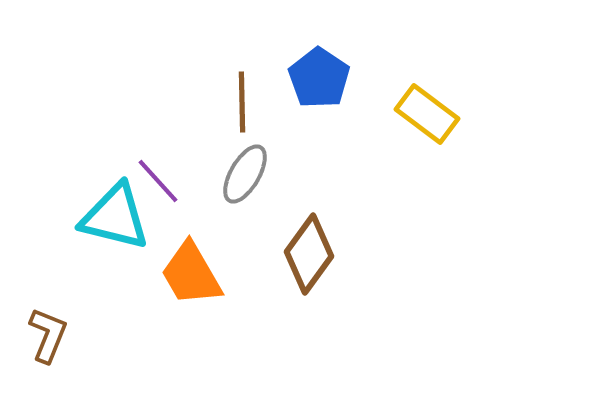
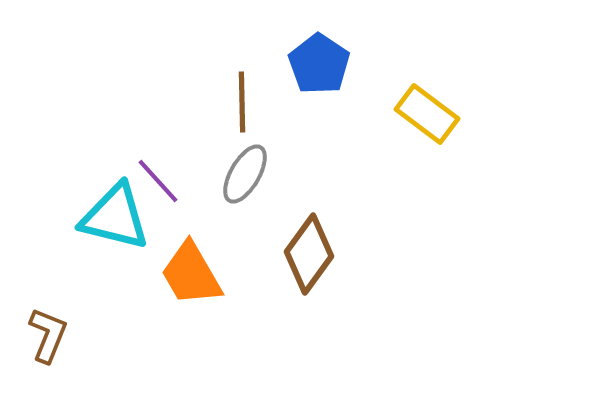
blue pentagon: moved 14 px up
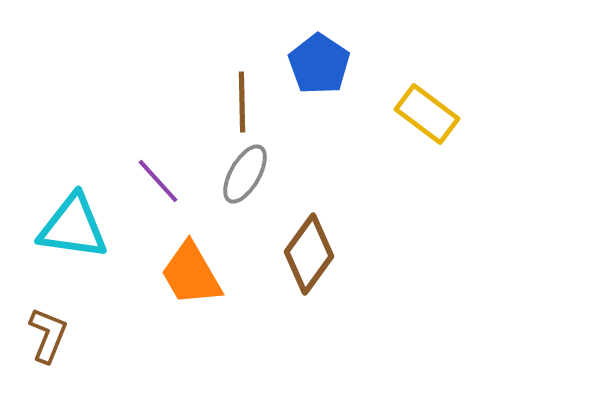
cyan triangle: moved 42 px left, 10 px down; rotated 6 degrees counterclockwise
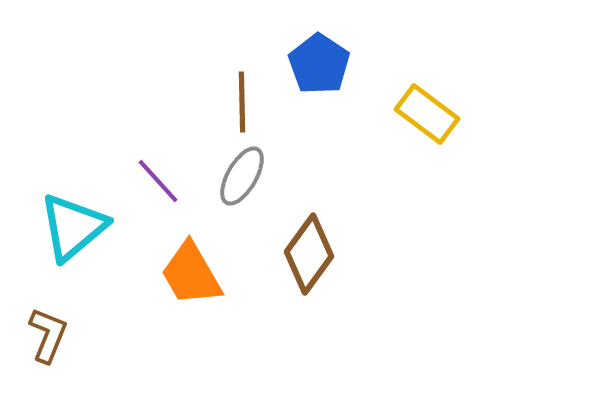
gray ellipse: moved 3 px left, 2 px down
cyan triangle: rotated 48 degrees counterclockwise
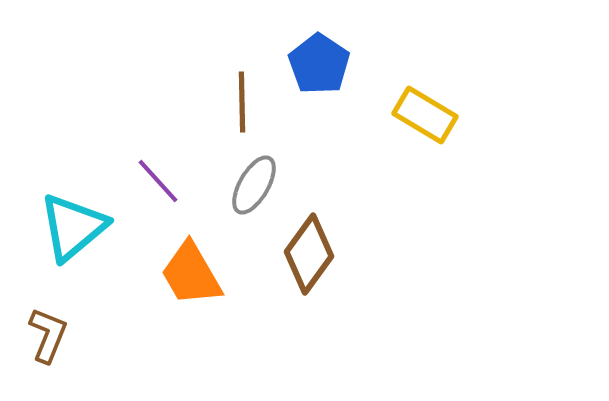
yellow rectangle: moved 2 px left, 1 px down; rotated 6 degrees counterclockwise
gray ellipse: moved 12 px right, 9 px down
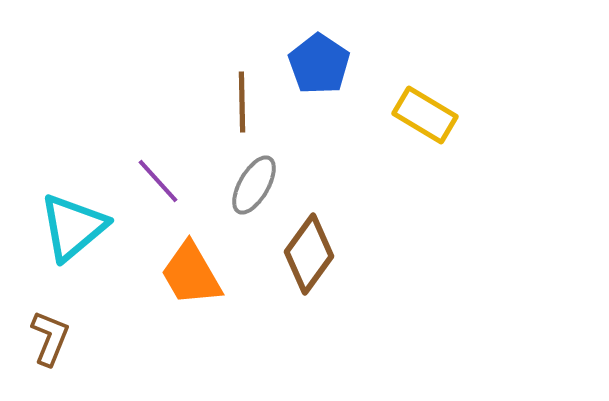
brown L-shape: moved 2 px right, 3 px down
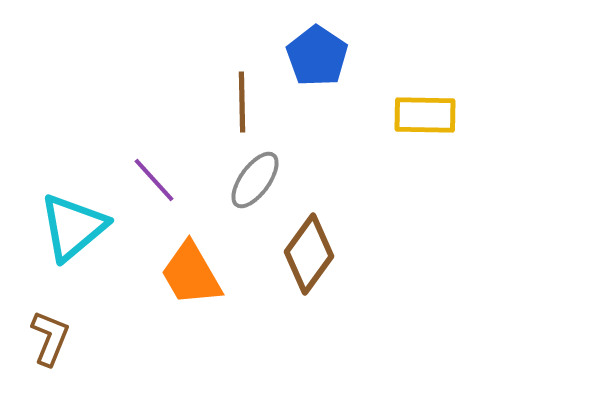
blue pentagon: moved 2 px left, 8 px up
yellow rectangle: rotated 30 degrees counterclockwise
purple line: moved 4 px left, 1 px up
gray ellipse: moved 1 px right, 5 px up; rotated 6 degrees clockwise
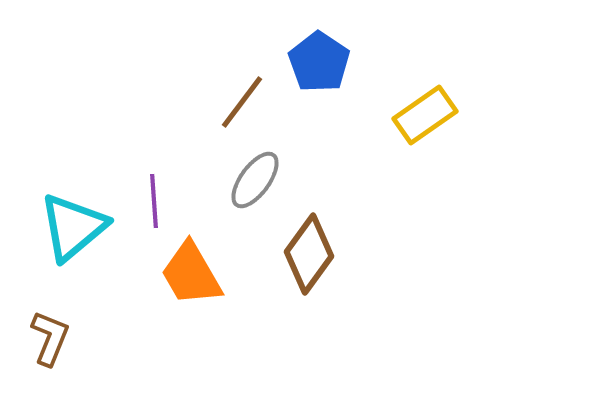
blue pentagon: moved 2 px right, 6 px down
brown line: rotated 38 degrees clockwise
yellow rectangle: rotated 36 degrees counterclockwise
purple line: moved 21 px down; rotated 38 degrees clockwise
